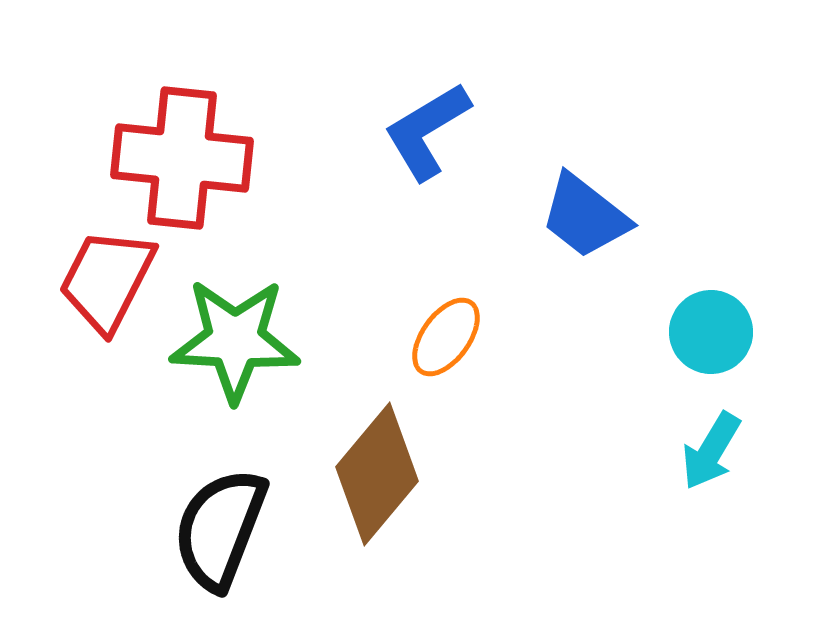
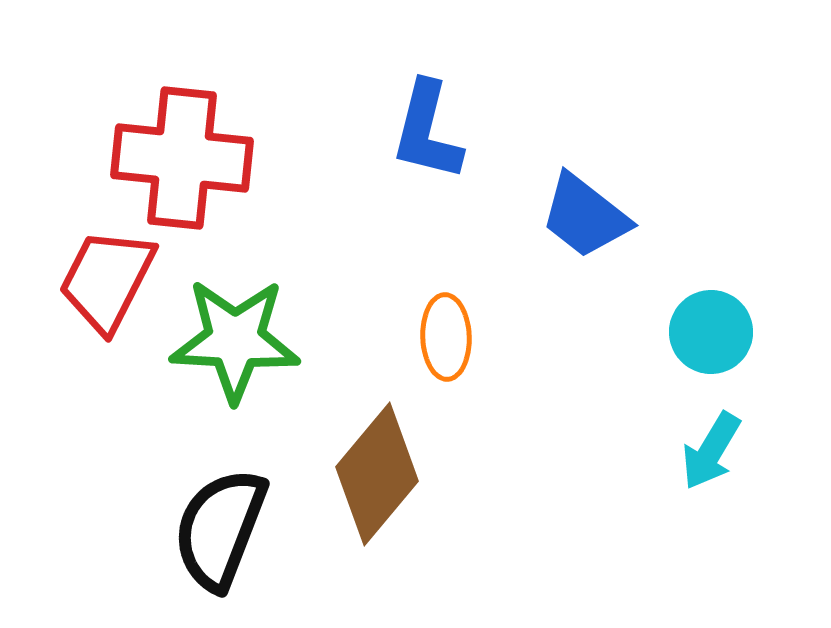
blue L-shape: rotated 45 degrees counterclockwise
orange ellipse: rotated 38 degrees counterclockwise
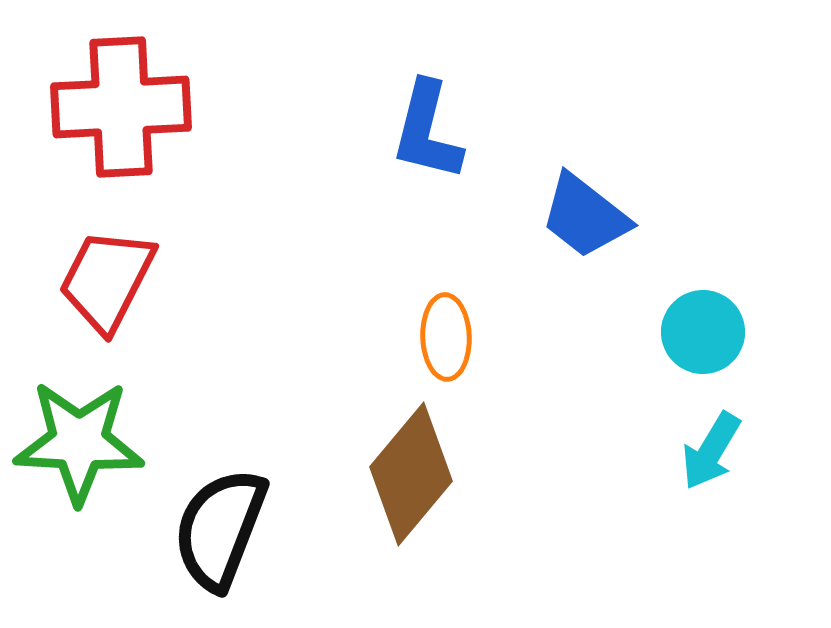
red cross: moved 61 px left, 51 px up; rotated 9 degrees counterclockwise
cyan circle: moved 8 px left
green star: moved 156 px left, 102 px down
brown diamond: moved 34 px right
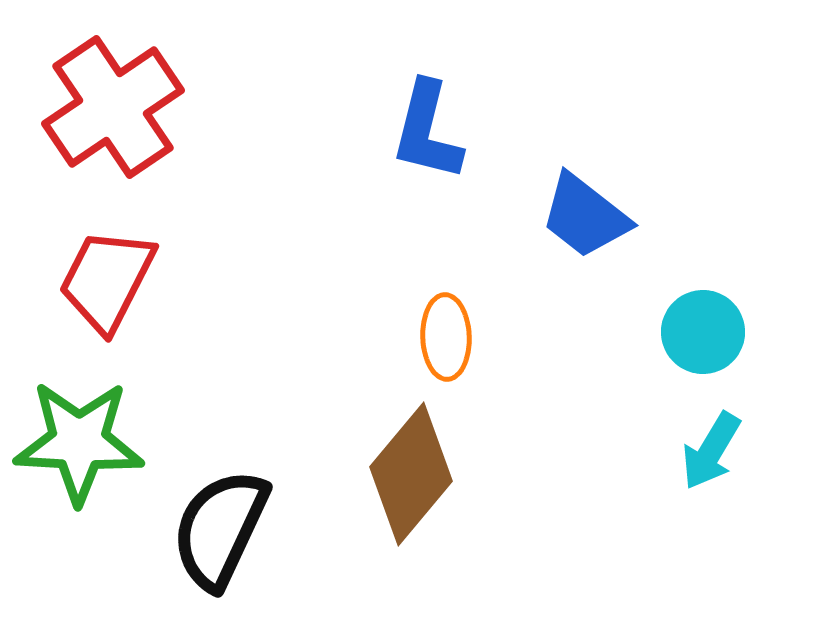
red cross: moved 8 px left; rotated 31 degrees counterclockwise
black semicircle: rotated 4 degrees clockwise
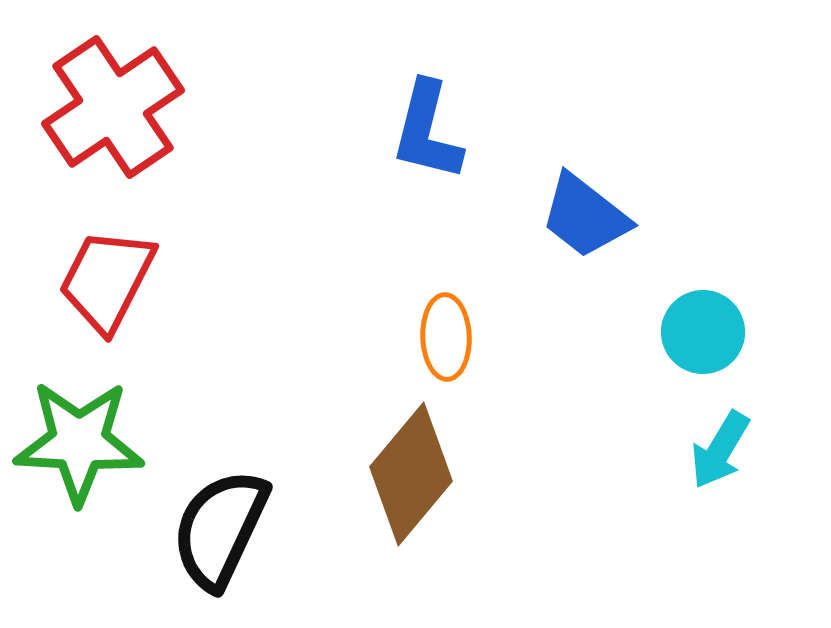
cyan arrow: moved 9 px right, 1 px up
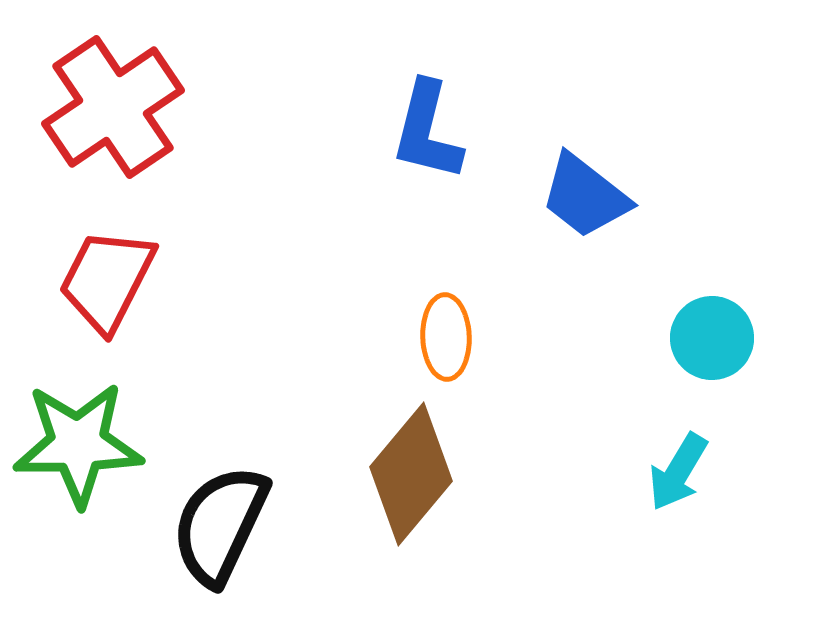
blue trapezoid: moved 20 px up
cyan circle: moved 9 px right, 6 px down
green star: moved 1 px left, 2 px down; rotated 4 degrees counterclockwise
cyan arrow: moved 42 px left, 22 px down
black semicircle: moved 4 px up
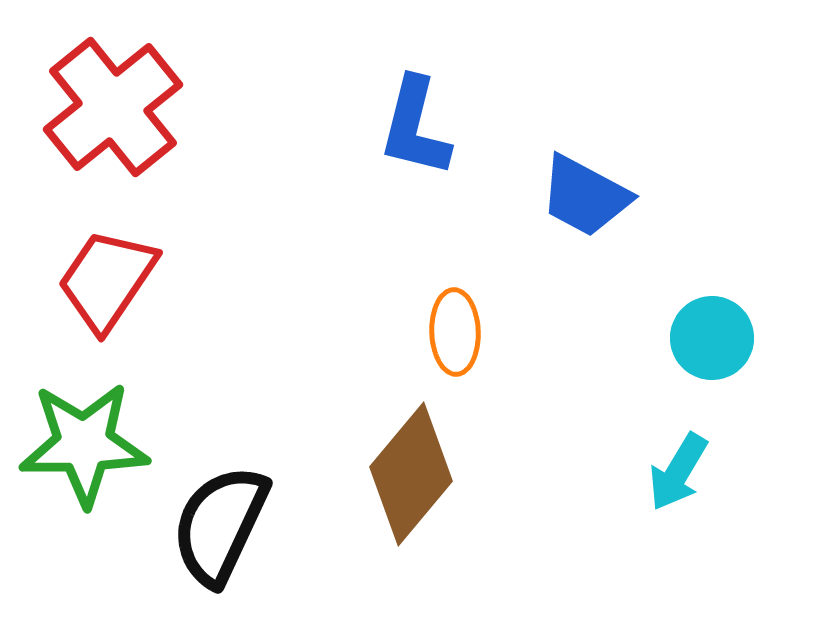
red cross: rotated 5 degrees counterclockwise
blue L-shape: moved 12 px left, 4 px up
blue trapezoid: rotated 10 degrees counterclockwise
red trapezoid: rotated 7 degrees clockwise
orange ellipse: moved 9 px right, 5 px up
green star: moved 6 px right
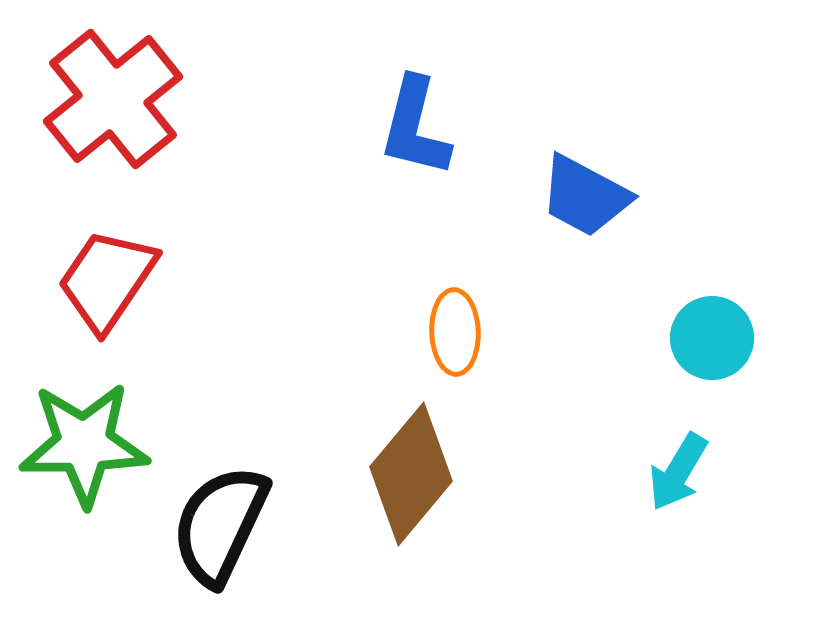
red cross: moved 8 px up
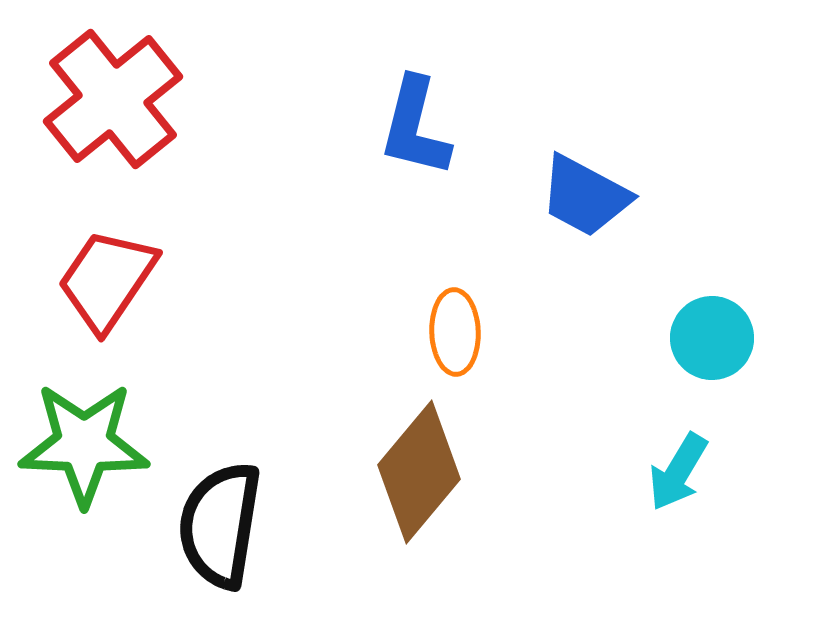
green star: rotated 3 degrees clockwise
brown diamond: moved 8 px right, 2 px up
black semicircle: rotated 16 degrees counterclockwise
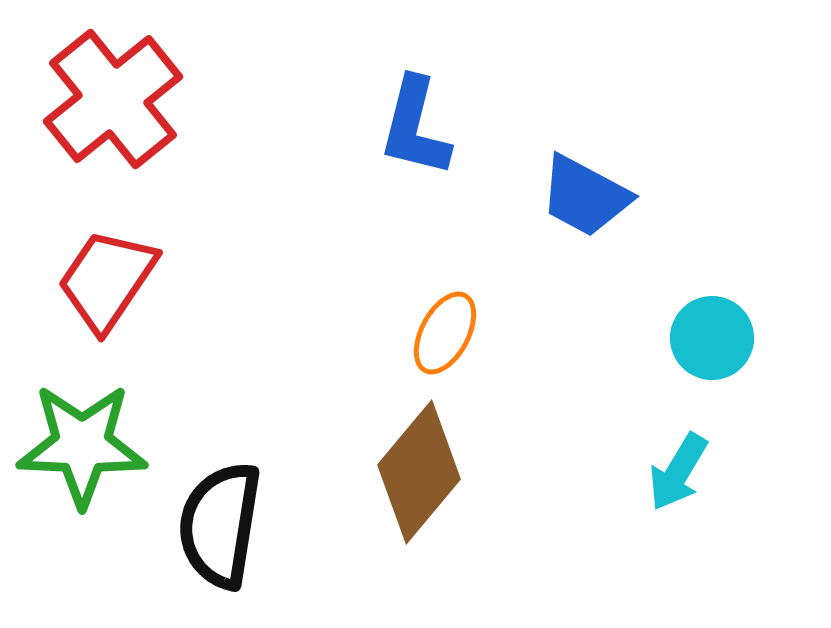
orange ellipse: moved 10 px left, 1 px down; rotated 30 degrees clockwise
green star: moved 2 px left, 1 px down
